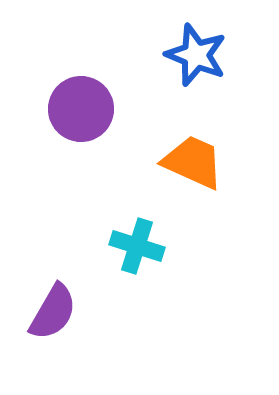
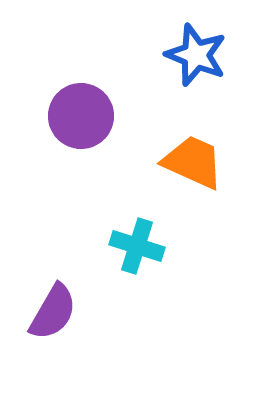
purple circle: moved 7 px down
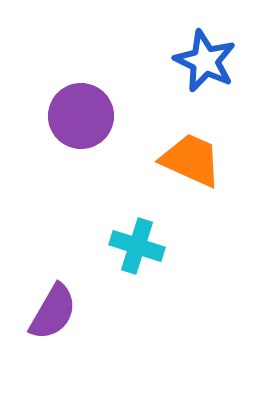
blue star: moved 9 px right, 6 px down; rotated 4 degrees clockwise
orange trapezoid: moved 2 px left, 2 px up
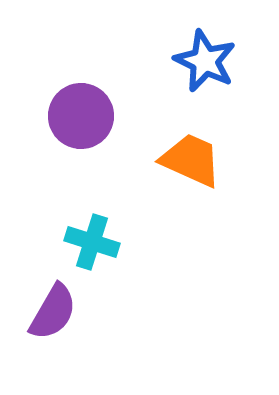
cyan cross: moved 45 px left, 4 px up
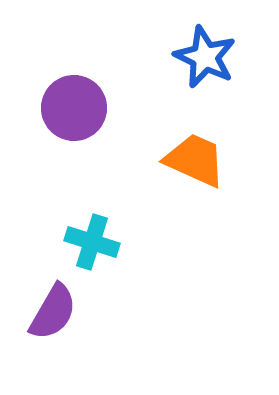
blue star: moved 4 px up
purple circle: moved 7 px left, 8 px up
orange trapezoid: moved 4 px right
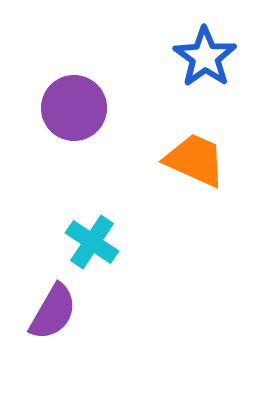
blue star: rotated 10 degrees clockwise
cyan cross: rotated 16 degrees clockwise
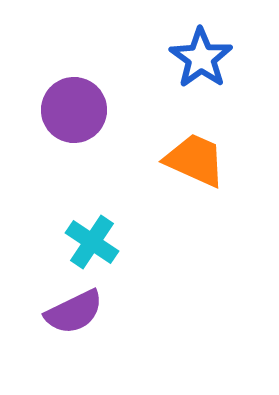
blue star: moved 4 px left, 1 px down
purple circle: moved 2 px down
purple semicircle: moved 21 px right; rotated 34 degrees clockwise
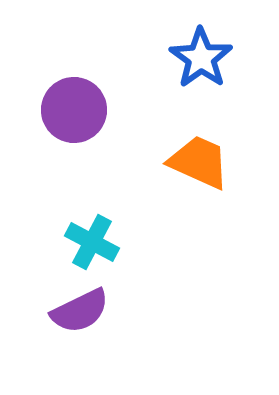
orange trapezoid: moved 4 px right, 2 px down
cyan cross: rotated 6 degrees counterclockwise
purple semicircle: moved 6 px right, 1 px up
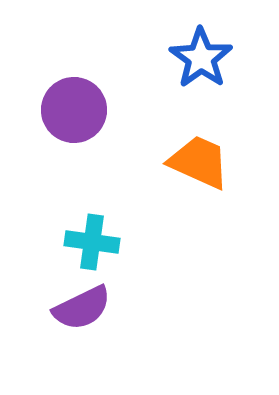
cyan cross: rotated 20 degrees counterclockwise
purple semicircle: moved 2 px right, 3 px up
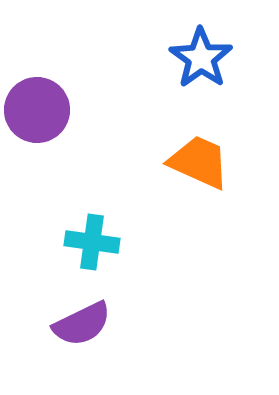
purple circle: moved 37 px left
purple semicircle: moved 16 px down
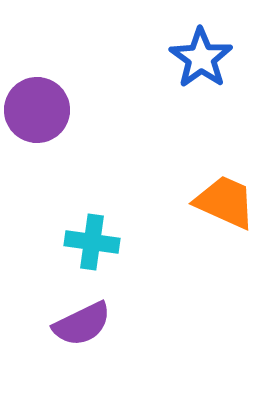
orange trapezoid: moved 26 px right, 40 px down
